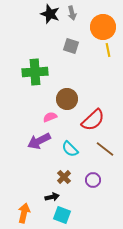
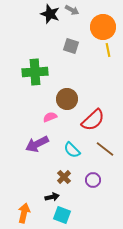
gray arrow: moved 3 px up; rotated 48 degrees counterclockwise
purple arrow: moved 2 px left, 3 px down
cyan semicircle: moved 2 px right, 1 px down
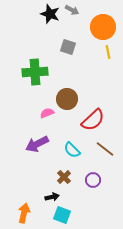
gray square: moved 3 px left, 1 px down
yellow line: moved 2 px down
pink semicircle: moved 3 px left, 4 px up
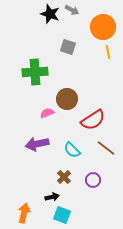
red semicircle: rotated 10 degrees clockwise
purple arrow: rotated 15 degrees clockwise
brown line: moved 1 px right, 1 px up
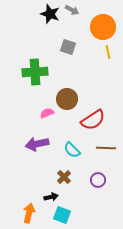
brown line: rotated 36 degrees counterclockwise
purple circle: moved 5 px right
black arrow: moved 1 px left
orange arrow: moved 5 px right
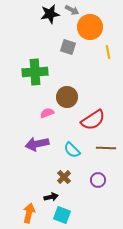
black star: rotated 30 degrees counterclockwise
orange circle: moved 13 px left
brown circle: moved 2 px up
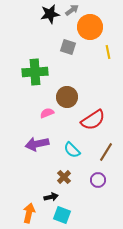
gray arrow: rotated 64 degrees counterclockwise
brown line: moved 4 px down; rotated 60 degrees counterclockwise
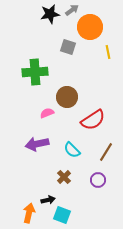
black arrow: moved 3 px left, 3 px down
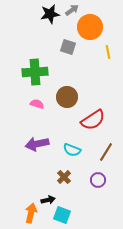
pink semicircle: moved 10 px left, 9 px up; rotated 40 degrees clockwise
cyan semicircle: rotated 24 degrees counterclockwise
orange arrow: moved 2 px right
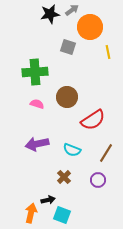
brown line: moved 1 px down
